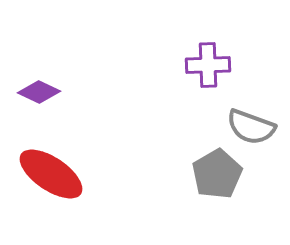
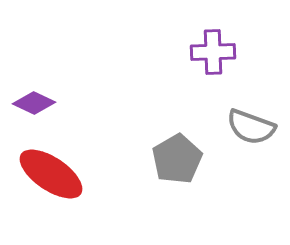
purple cross: moved 5 px right, 13 px up
purple diamond: moved 5 px left, 11 px down
gray pentagon: moved 40 px left, 15 px up
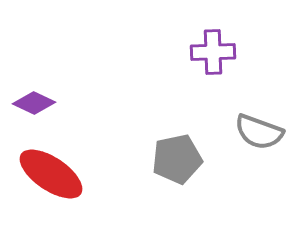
gray semicircle: moved 8 px right, 5 px down
gray pentagon: rotated 18 degrees clockwise
